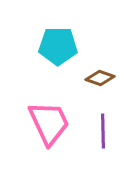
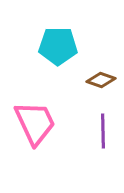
brown diamond: moved 1 px right, 2 px down
pink trapezoid: moved 14 px left
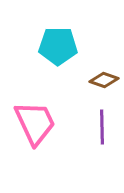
brown diamond: moved 3 px right
purple line: moved 1 px left, 4 px up
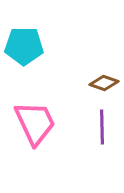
cyan pentagon: moved 34 px left
brown diamond: moved 3 px down
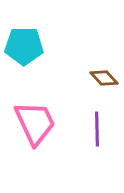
brown diamond: moved 5 px up; rotated 28 degrees clockwise
purple line: moved 5 px left, 2 px down
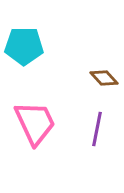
purple line: rotated 12 degrees clockwise
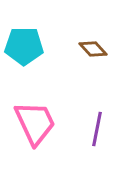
brown diamond: moved 11 px left, 29 px up
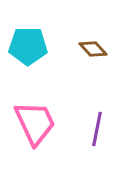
cyan pentagon: moved 4 px right
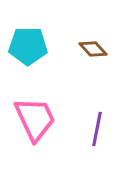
pink trapezoid: moved 4 px up
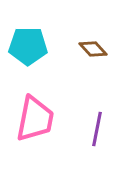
pink trapezoid: rotated 36 degrees clockwise
